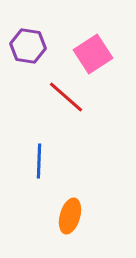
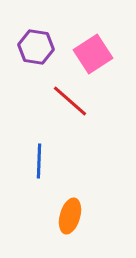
purple hexagon: moved 8 px right, 1 px down
red line: moved 4 px right, 4 px down
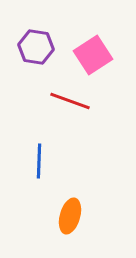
pink square: moved 1 px down
red line: rotated 21 degrees counterclockwise
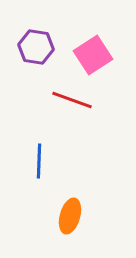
red line: moved 2 px right, 1 px up
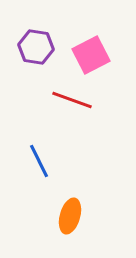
pink square: moved 2 px left; rotated 6 degrees clockwise
blue line: rotated 28 degrees counterclockwise
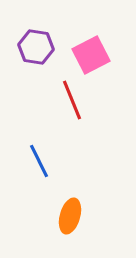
red line: rotated 48 degrees clockwise
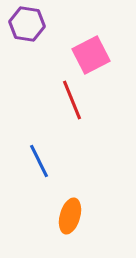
purple hexagon: moved 9 px left, 23 px up
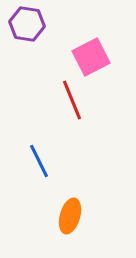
pink square: moved 2 px down
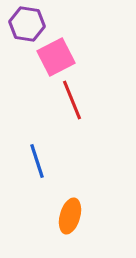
pink square: moved 35 px left
blue line: moved 2 px left; rotated 8 degrees clockwise
